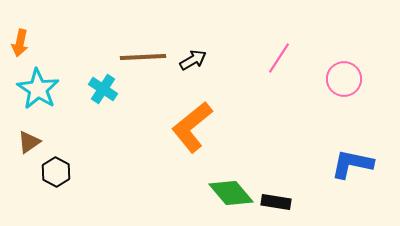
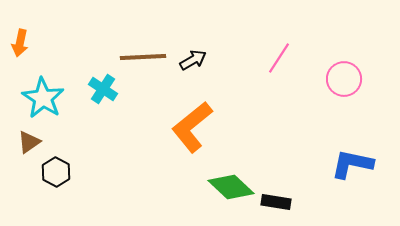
cyan star: moved 5 px right, 9 px down
green diamond: moved 6 px up; rotated 6 degrees counterclockwise
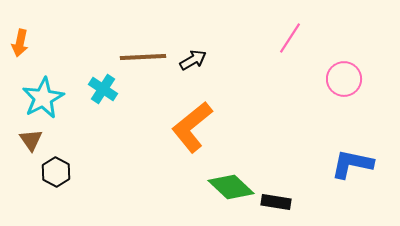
pink line: moved 11 px right, 20 px up
cyan star: rotated 12 degrees clockwise
brown triangle: moved 2 px right, 2 px up; rotated 30 degrees counterclockwise
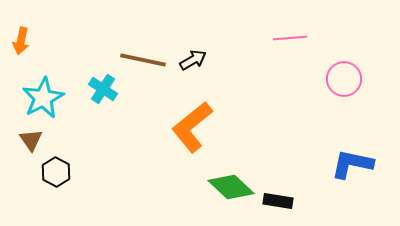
pink line: rotated 52 degrees clockwise
orange arrow: moved 1 px right, 2 px up
brown line: moved 3 px down; rotated 15 degrees clockwise
black rectangle: moved 2 px right, 1 px up
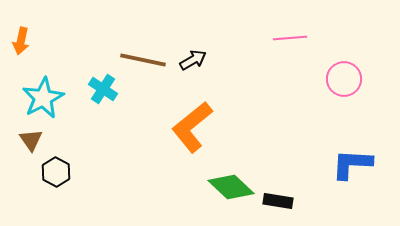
blue L-shape: rotated 9 degrees counterclockwise
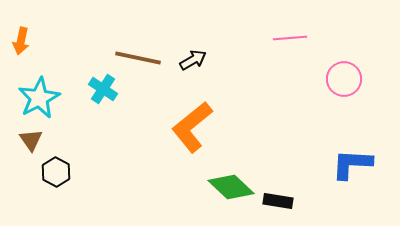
brown line: moved 5 px left, 2 px up
cyan star: moved 4 px left
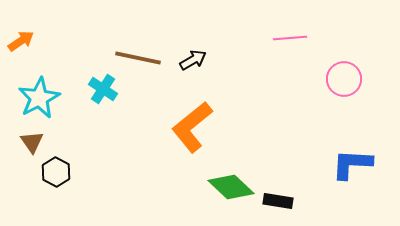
orange arrow: rotated 136 degrees counterclockwise
brown triangle: moved 1 px right, 2 px down
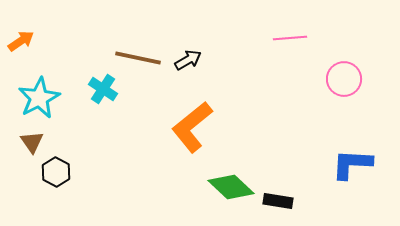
black arrow: moved 5 px left
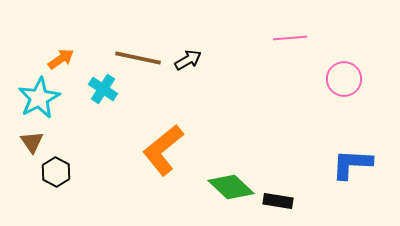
orange arrow: moved 40 px right, 18 px down
orange L-shape: moved 29 px left, 23 px down
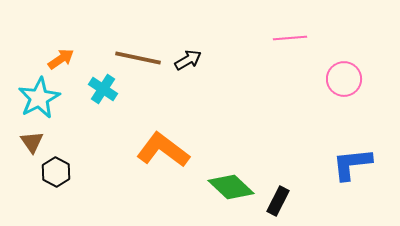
orange L-shape: rotated 76 degrees clockwise
blue L-shape: rotated 9 degrees counterclockwise
black rectangle: rotated 72 degrees counterclockwise
